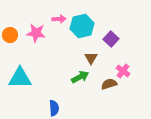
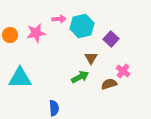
pink star: rotated 18 degrees counterclockwise
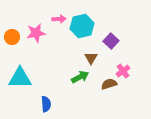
orange circle: moved 2 px right, 2 px down
purple square: moved 2 px down
pink cross: rotated 16 degrees clockwise
blue semicircle: moved 8 px left, 4 px up
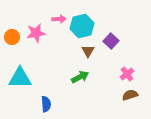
brown triangle: moved 3 px left, 7 px up
pink cross: moved 4 px right, 3 px down
brown semicircle: moved 21 px right, 11 px down
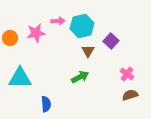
pink arrow: moved 1 px left, 2 px down
orange circle: moved 2 px left, 1 px down
pink cross: rotated 16 degrees counterclockwise
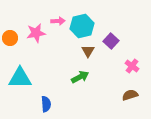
pink cross: moved 5 px right, 8 px up
